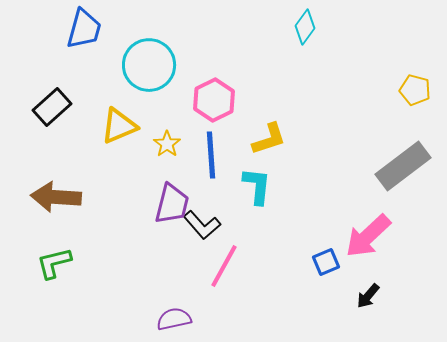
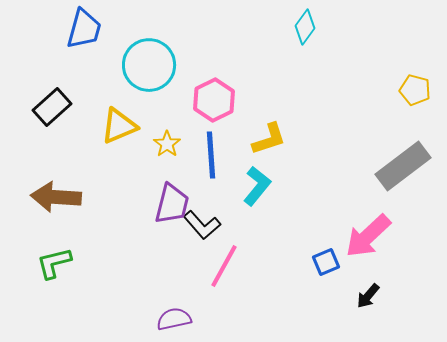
cyan L-shape: rotated 33 degrees clockwise
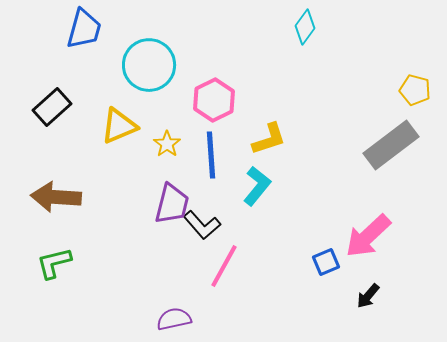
gray rectangle: moved 12 px left, 21 px up
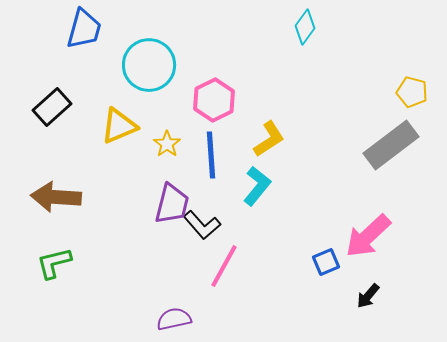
yellow pentagon: moved 3 px left, 2 px down
yellow L-shape: rotated 15 degrees counterclockwise
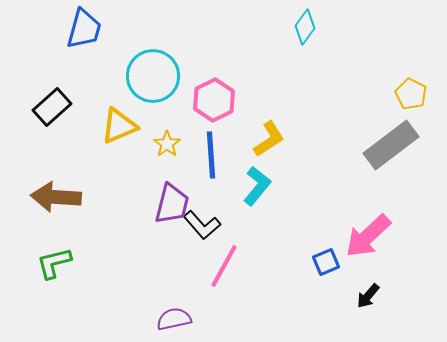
cyan circle: moved 4 px right, 11 px down
yellow pentagon: moved 1 px left, 2 px down; rotated 12 degrees clockwise
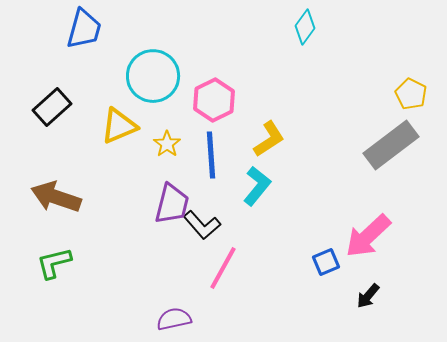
brown arrow: rotated 15 degrees clockwise
pink line: moved 1 px left, 2 px down
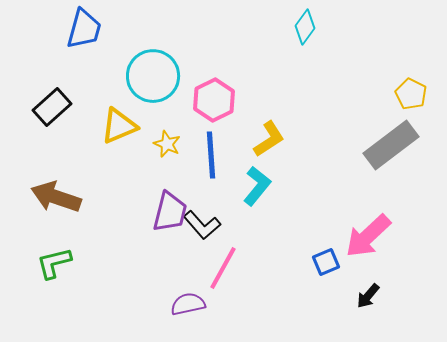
yellow star: rotated 12 degrees counterclockwise
purple trapezoid: moved 2 px left, 8 px down
purple semicircle: moved 14 px right, 15 px up
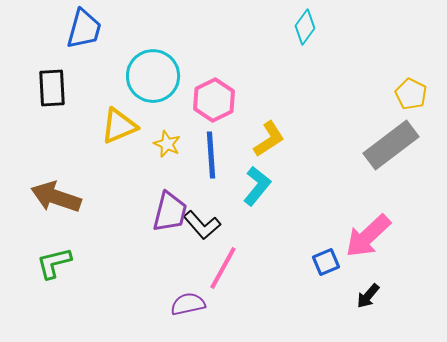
black rectangle: moved 19 px up; rotated 51 degrees counterclockwise
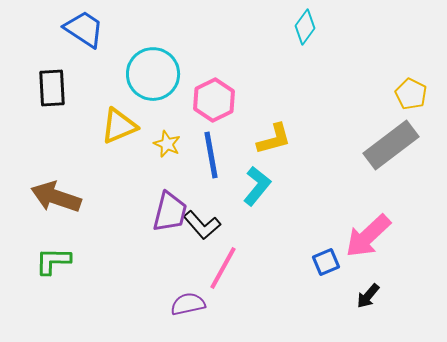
blue trapezoid: rotated 72 degrees counterclockwise
cyan circle: moved 2 px up
yellow L-shape: moved 5 px right; rotated 18 degrees clockwise
blue line: rotated 6 degrees counterclockwise
green L-shape: moved 1 px left, 2 px up; rotated 15 degrees clockwise
